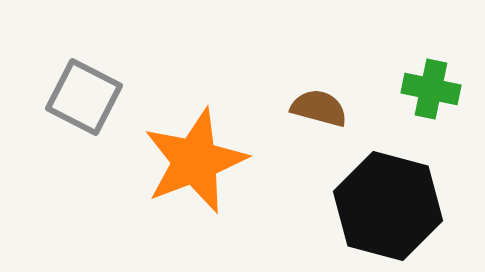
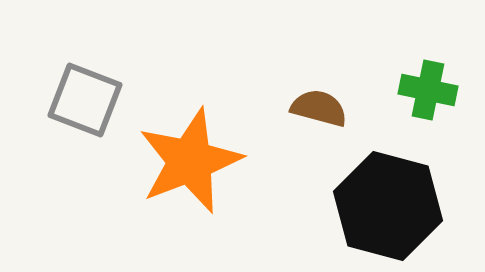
green cross: moved 3 px left, 1 px down
gray square: moved 1 px right, 3 px down; rotated 6 degrees counterclockwise
orange star: moved 5 px left
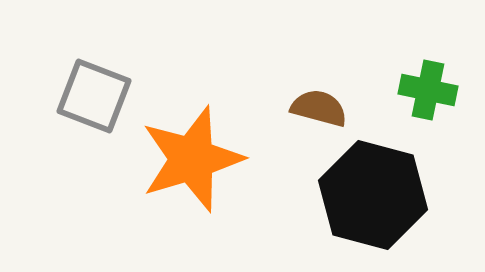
gray square: moved 9 px right, 4 px up
orange star: moved 2 px right, 2 px up; rotated 4 degrees clockwise
black hexagon: moved 15 px left, 11 px up
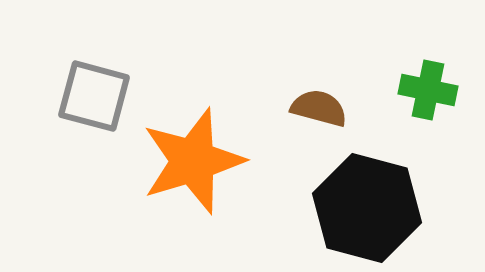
gray square: rotated 6 degrees counterclockwise
orange star: moved 1 px right, 2 px down
black hexagon: moved 6 px left, 13 px down
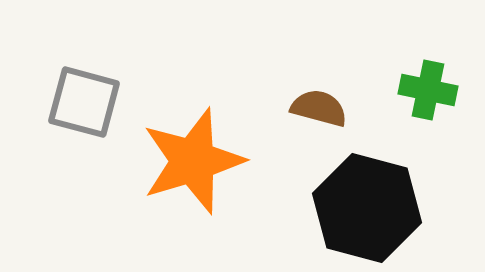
gray square: moved 10 px left, 6 px down
